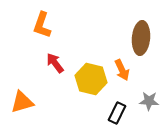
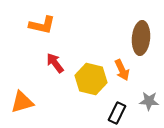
orange L-shape: rotated 96 degrees counterclockwise
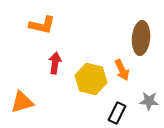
red arrow: rotated 45 degrees clockwise
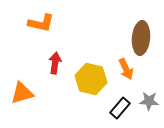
orange L-shape: moved 1 px left, 2 px up
orange arrow: moved 4 px right, 1 px up
orange triangle: moved 9 px up
black rectangle: moved 3 px right, 5 px up; rotated 15 degrees clockwise
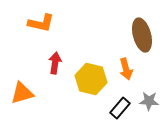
brown ellipse: moved 1 px right, 3 px up; rotated 20 degrees counterclockwise
orange arrow: rotated 10 degrees clockwise
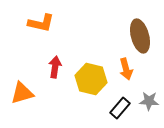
brown ellipse: moved 2 px left, 1 px down
red arrow: moved 4 px down
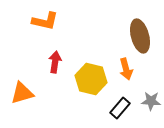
orange L-shape: moved 4 px right, 2 px up
red arrow: moved 5 px up
gray star: moved 2 px right
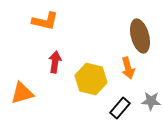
orange arrow: moved 2 px right, 1 px up
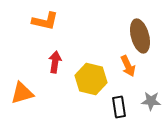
orange arrow: moved 2 px up; rotated 10 degrees counterclockwise
black rectangle: moved 1 px left, 1 px up; rotated 50 degrees counterclockwise
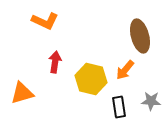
orange L-shape: rotated 12 degrees clockwise
orange arrow: moved 3 px left, 4 px down; rotated 65 degrees clockwise
